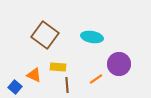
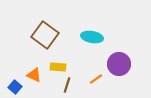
brown line: rotated 21 degrees clockwise
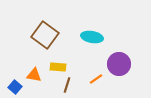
orange triangle: rotated 14 degrees counterclockwise
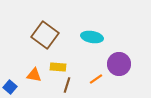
blue square: moved 5 px left
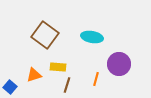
orange triangle: rotated 28 degrees counterclockwise
orange line: rotated 40 degrees counterclockwise
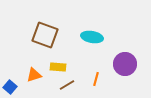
brown square: rotated 16 degrees counterclockwise
purple circle: moved 6 px right
brown line: rotated 42 degrees clockwise
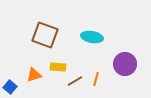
brown line: moved 8 px right, 4 px up
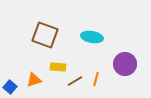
orange triangle: moved 5 px down
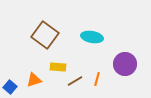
brown square: rotated 16 degrees clockwise
orange line: moved 1 px right
